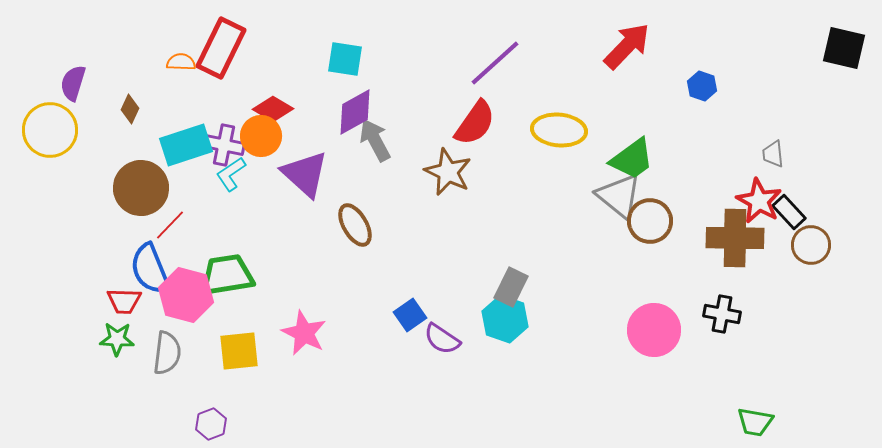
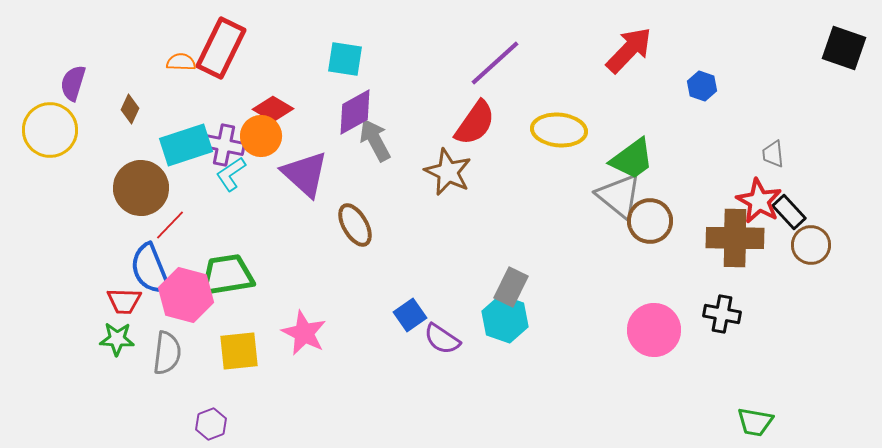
red arrow at (627, 46): moved 2 px right, 4 px down
black square at (844, 48): rotated 6 degrees clockwise
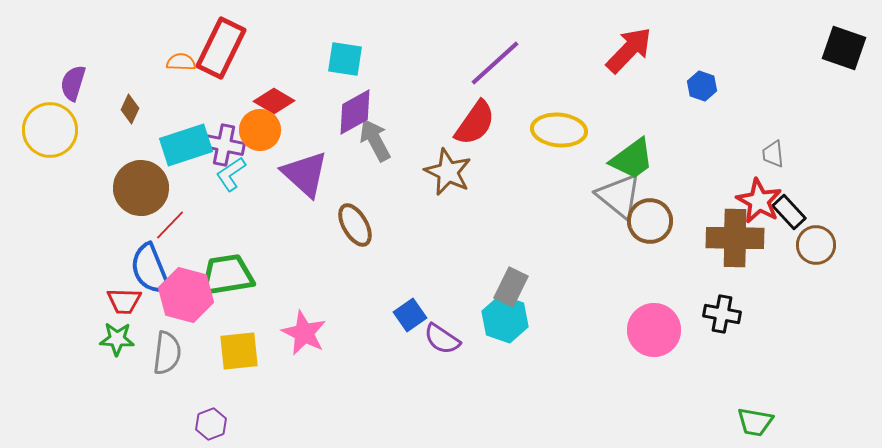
red diamond at (273, 109): moved 1 px right, 8 px up
orange circle at (261, 136): moved 1 px left, 6 px up
brown circle at (811, 245): moved 5 px right
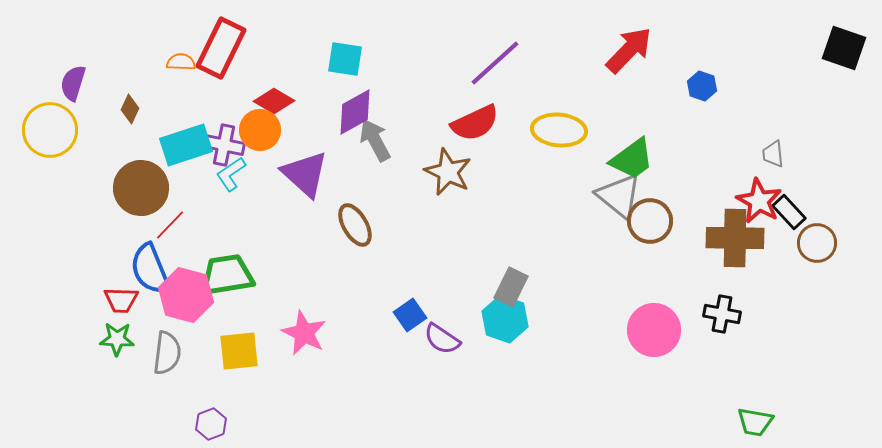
red semicircle at (475, 123): rotated 30 degrees clockwise
brown circle at (816, 245): moved 1 px right, 2 px up
red trapezoid at (124, 301): moved 3 px left, 1 px up
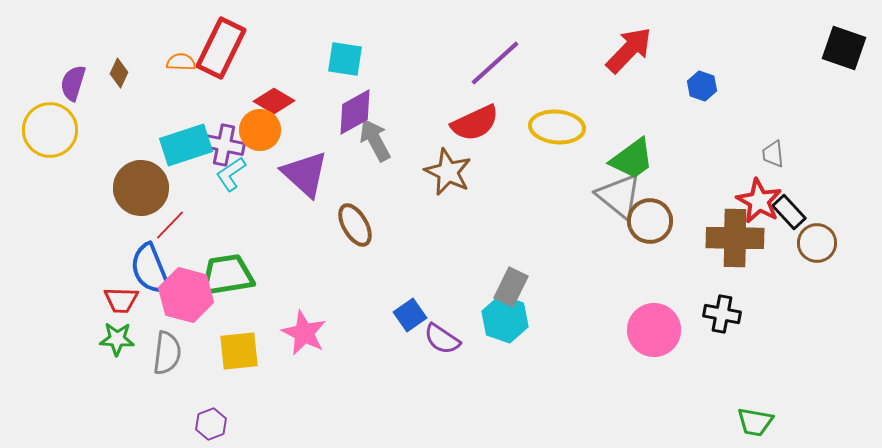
brown diamond at (130, 109): moved 11 px left, 36 px up
yellow ellipse at (559, 130): moved 2 px left, 3 px up
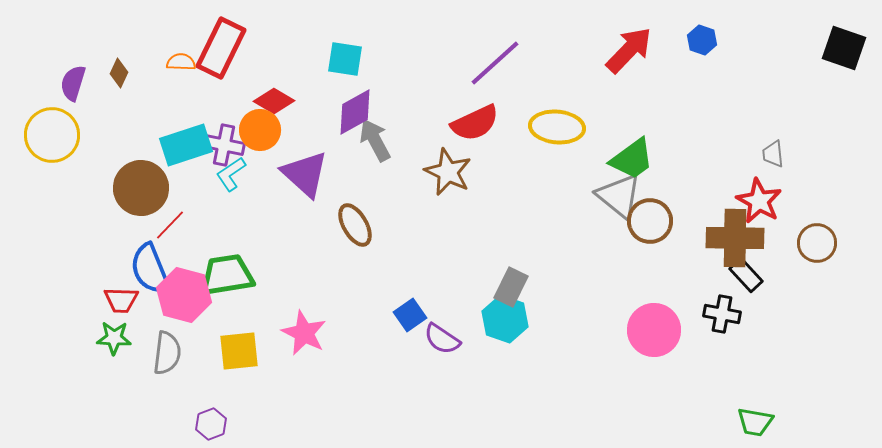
blue hexagon at (702, 86): moved 46 px up
yellow circle at (50, 130): moved 2 px right, 5 px down
black rectangle at (789, 212): moved 43 px left, 63 px down
pink hexagon at (186, 295): moved 2 px left
green star at (117, 339): moved 3 px left, 1 px up
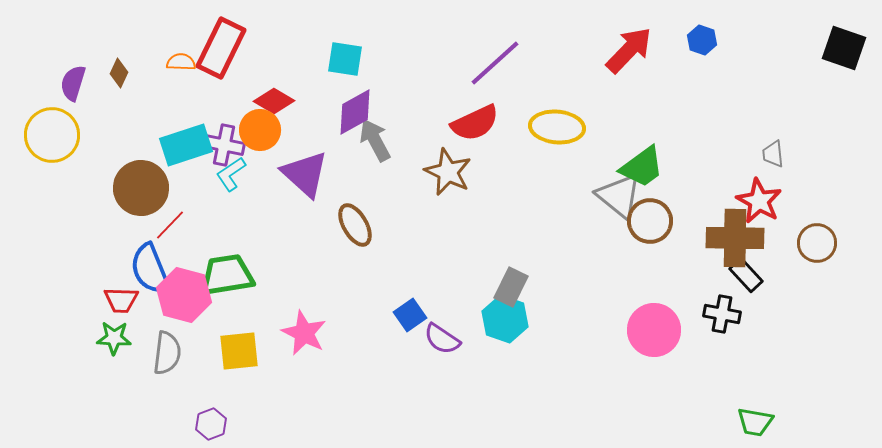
green trapezoid at (632, 159): moved 10 px right, 8 px down
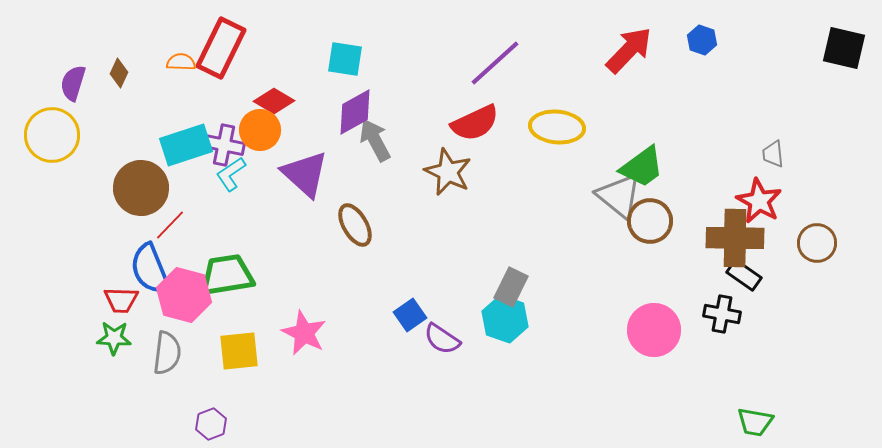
black square at (844, 48): rotated 6 degrees counterclockwise
black rectangle at (746, 275): moved 2 px left; rotated 12 degrees counterclockwise
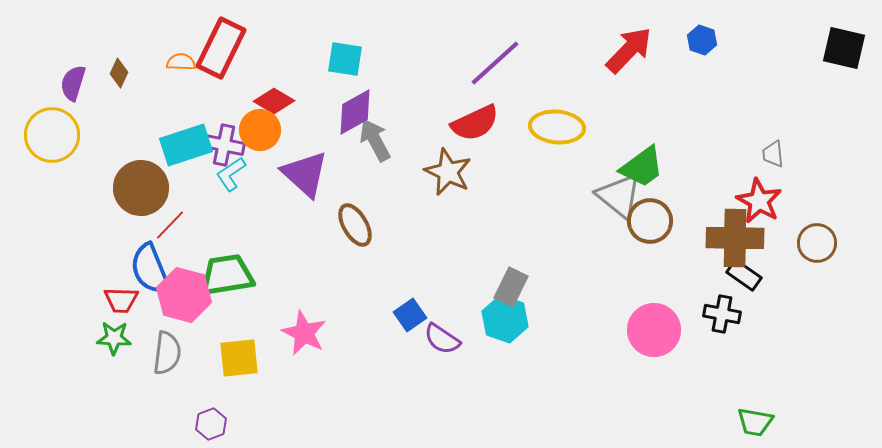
yellow square at (239, 351): moved 7 px down
